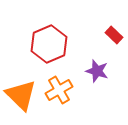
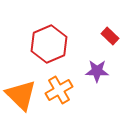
red rectangle: moved 4 px left, 1 px down
purple star: rotated 15 degrees counterclockwise
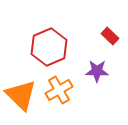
red hexagon: moved 3 px down
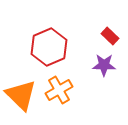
purple star: moved 7 px right, 6 px up
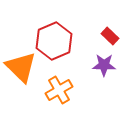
red hexagon: moved 5 px right, 6 px up
orange triangle: moved 28 px up
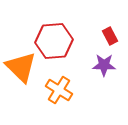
red rectangle: rotated 18 degrees clockwise
red hexagon: rotated 18 degrees clockwise
orange cross: rotated 28 degrees counterclockwise
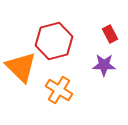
red rectangle: moved 2 px up
red hexagon: rotated 9 degrees counterclockwise
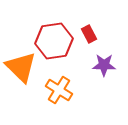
red rectangle: moved 21 px left
red hexagon: rotated 6 degrees clockwise
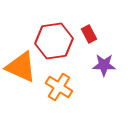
orange triangle: rotated 20 degrees counterclockwise
orange cross: moved 3 px up
